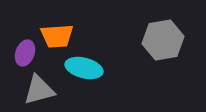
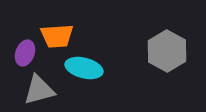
gray hexagon: moved 4 px right, 11 px down; rotated 21 degrees counterclockwise
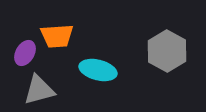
purple ellipse: rotated 10 degrees clockwise
cyan ellipse: moved 14 px right, 2 px down
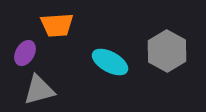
orange trapezoid: moved 11 px up
cyan ellipse: moved 12 px right, 8 px up; rotated 15 degrees clockwise
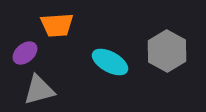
purple ellipse: rotated 20 degrees clockwise
